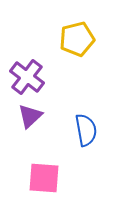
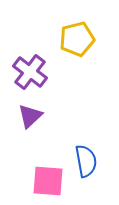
purple cross: moved 3 px right, 5 px up
blue semicircle: moved 31 px down
pink square: moved 4 px right, 3 px down
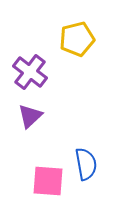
blue semicircle: moved 3 px down
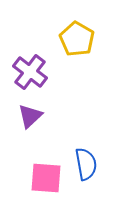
yellow pentagon: rotated 28 degrees counterclockwise
pink square: moved 2 px left, 3 px up
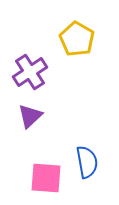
purple cross: rotated 20 degrees clockwise
blue semicircle: moved 1 px right, 2 px up
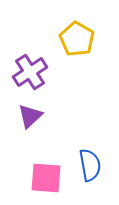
blue semicircle: moved 3 px right, 3 px down
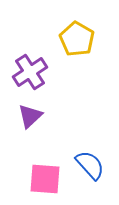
blue semicircle: rotated 32 degrees counterclockwise
pink square: moved 1 px left, 1 px down
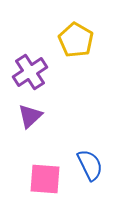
yellow pentagon: moved 1 px left, 1 px down
blue semicircle: rotated 16 degrees clockwise
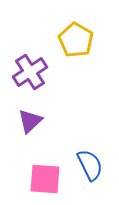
purple triangle: moved 5 px down
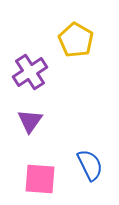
purple triangle: rotated 12 degrees counterclockwise
pink square: moved 5 px left
